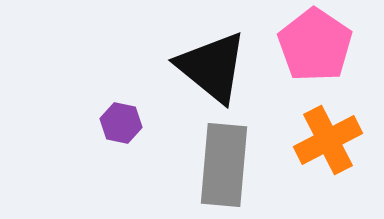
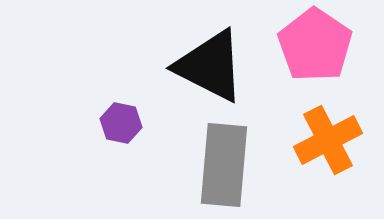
black triangle: moved 2 px left, 1 px up; rotated 12 degrees counterclockwise
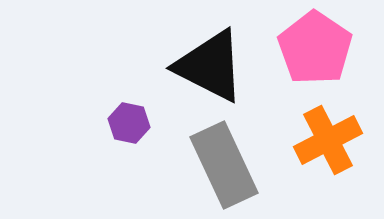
pink pentagon: moved 3 px down
purple hexagon: moved 8 px right
gray rectangle: rotated 30 degrees counterclockwise
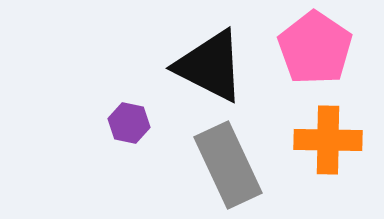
orange cross: rotated 28 degrees clockwise
gray rectangle: moved 4 px right
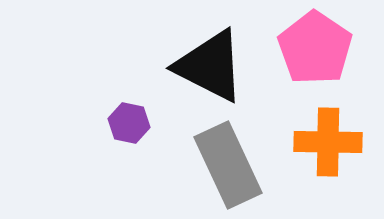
orange cross: moved 2 px down
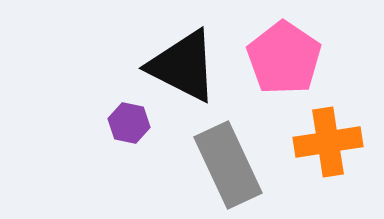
pink pentagon: moved 31 px left, 10 px down
black triangle: moved 27 px left
orange cross: rotated 10 degrees counterclockwise
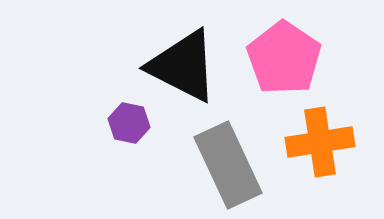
orange cross: moved 8 px left
